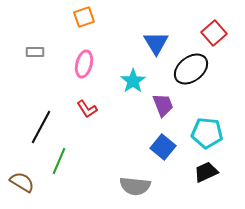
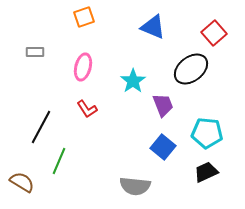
blue triangle: moved 3 px left, 16 px up; rotated 36 degrees counterclockwise
pink ellipse: moved 1 px left, 3 px down
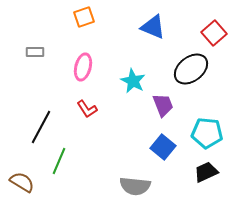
cyan star: rotated 10 degrees counterclockwise
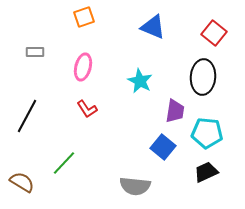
red square: rotated 10 degrees counterclockwise
black ellipse: moved 12 px right, 8 px down; rotated 48 degrees counterclockwise
cyan star: moved 7 px right
purple trapezoid: moved 12 px right, 6 px down; rotated 30 degrees clockwise
black line: moved 14 px left, 11 px up
green line: moved 5 px right, 2 px down; rotated 20 degrees clockwise
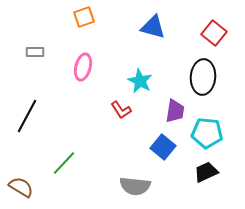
blue triangle: rotated 8 degrees counterclockwise
red L-shape: moved 34 px right, 1 px down
brown semicircle: moved 1 px left, 5 px down
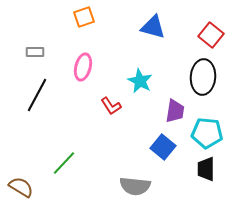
red square: moved 3 px left, 2 px down
red L-shape: moved 10 px left, 4 px up
black line: moved 10 px right, 21 px up
black trapezoid: moved 3 px up; rotated 65 degrees counterclockwise
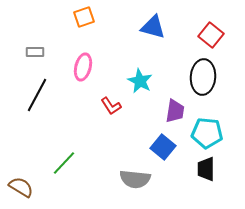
gray semicircle: moved 7 px up
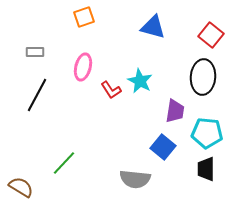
red L-shape: moved 16 px up
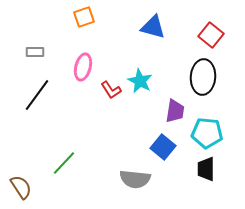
black line: rotated 8 degrees clockwise
brown semicircle: rotated 25 degrees clockwise
